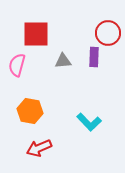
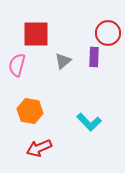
gray triangle: rotated 36 degrees counterclockwise
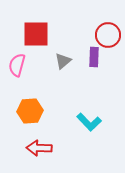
red circle: moved 2 px down
orange hexagon: rotated 15 degrees counterclockwise
red arrow: rotated 25 degrees clockwise
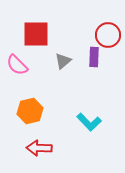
pink semicircle: rotated 60 degrees counterclockwise
orange hexagon: rotated 10 degrees counterclockwise
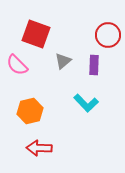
red square: rotated 20 degrees clockwise
purple rectangle: moved 8 px down
cyan L-shape: moved 3 px left, 19 px up
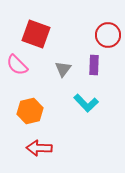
gray triangle: moved 8 px down; rotated 12 degrees counterclockwise
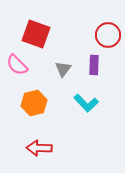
orange hexagon: moved 4 px right, 8 px up
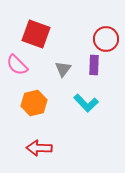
red circle: moved 2 px left, 4 px down
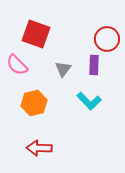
red circle: moved 1 px right
cyan L-shape: moved 3 px right, 2 px up
